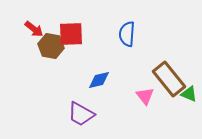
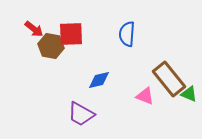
pink triangle: rotated 30 degrees counterclockwise
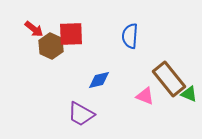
blue semicircle: moved 3 px right, 2 px down
brown hexagon: rotated 15 degrees clockwise
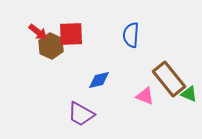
red arrow: moved 4 px right, 3 px down
blue semicircle: moved 1 px right, 1 px up
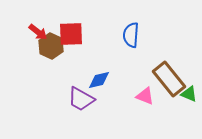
purple trapezoid: moved 15 px up
